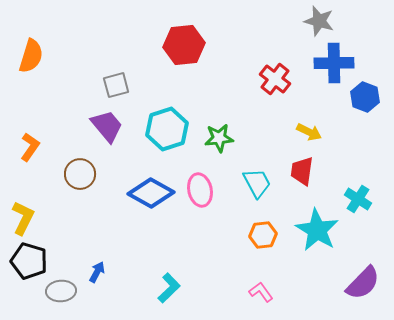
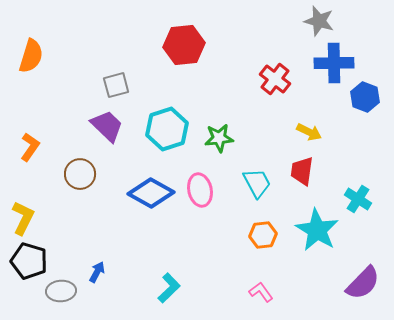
purple trapezoid: rotated 6 degrees counterclockwise
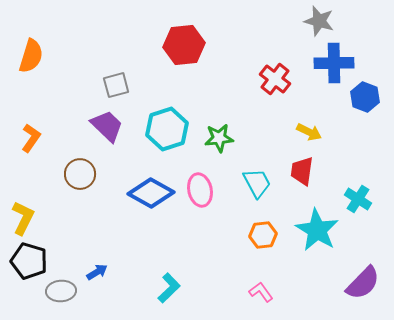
orange L-shape: moved 1 px right, 9 px up
blue arrow: rotated 30 degrees clockwise
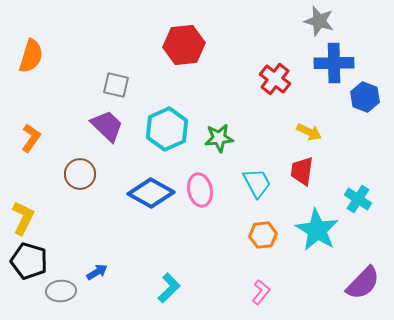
gray square: rotated 28 degrees clockwise
cyan hexagon: rotated 6 degrees counterclockwise
pink L-shape: rotated 75 degrees clockwise
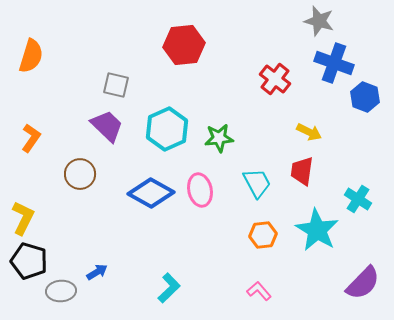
blue cross: rotated 21 degrees clockwise
pink L-shape: moved 2 px left, 1 px up; rotated 80 degrees counterclockwise
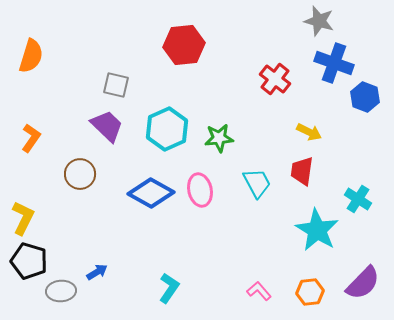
orange hexagon: moved 47 px right, 57 px down
cyan L-shape: rotated 12 degrees counterclockwise
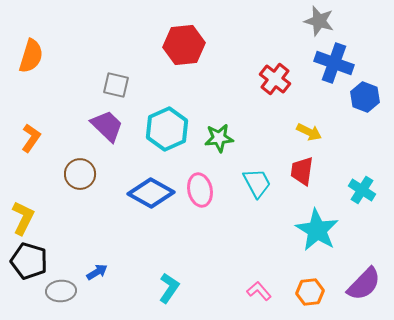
cyan cross: moved 4 px right, 9 px up
purple semicircle: moved 1 px right, 1 px down
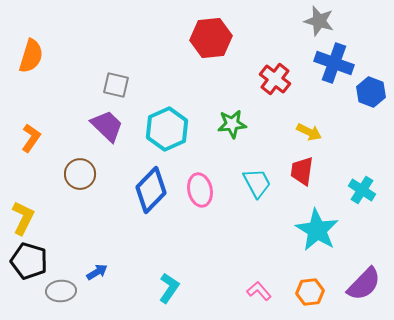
red hexagon: moved 27 px right, 7 px up
blue hexagon: moved 6 px right, 5 px up
green star: moved 13 px right, 14 px up
blue diamond: moved 3 px up; rotated 75 degrees counterclockwise
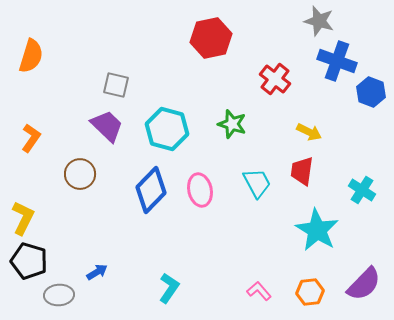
red hexagon: rotated 6 degrees counterclockwise
blue cross: moved 3 px right, 2 px up
green star: rotated 24 degrees clockwise
cyan hexagon: rotated 21 degrees counterclockwise
gray ellipse: moved 2 px left, 4 px down
